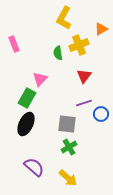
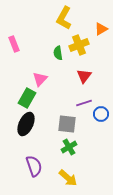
purple semicircle: moved 1 px up; rotated 30 degrees clockwise
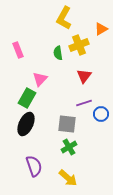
pink rectangle: moved 4 px right, 6 px down
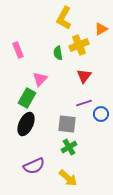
purple semicircle: rotated 85 degrees clockwise
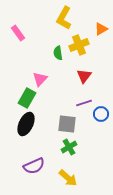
pink rectangle: moved 17 px up; rotated 14 degrees counterclockwise
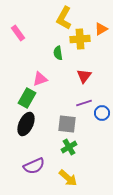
yellow cross: moved 1 px right, 6 px up; rotated 18 degrees clockwise
pink triangle: rotated 28 degrees clockwise
blue circle: moved 1 px right, 1 px up
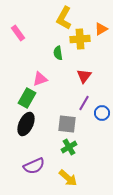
purple line: rotated 42 degrees counterclockwise
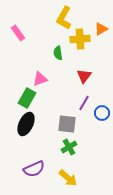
purple semicircle: moved 3 px down
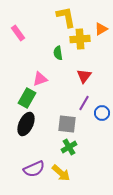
yellow L-shape: moved 2 px right, 1 px up; rotated 140 degrees clockwise
yellow arrow: moved 7 px left, 5 px up
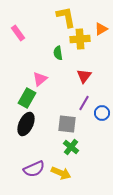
pink triangle: rotated 21 degrees counterclockwise
green cross: moved 2 px right; rotated 21 degrees counterclockwise
yellow arrow: rotated 18 degrees counterclockwise
